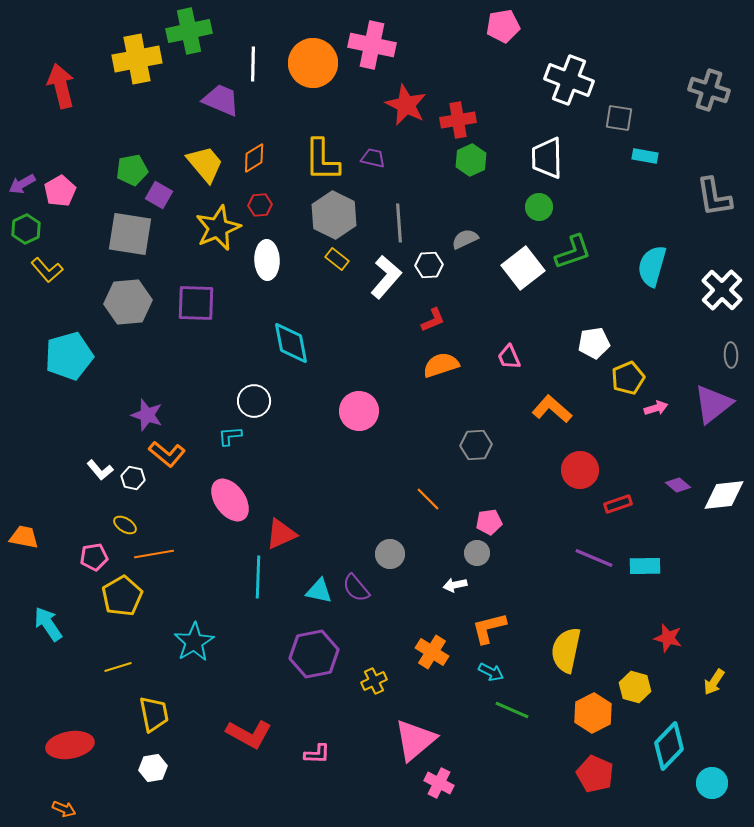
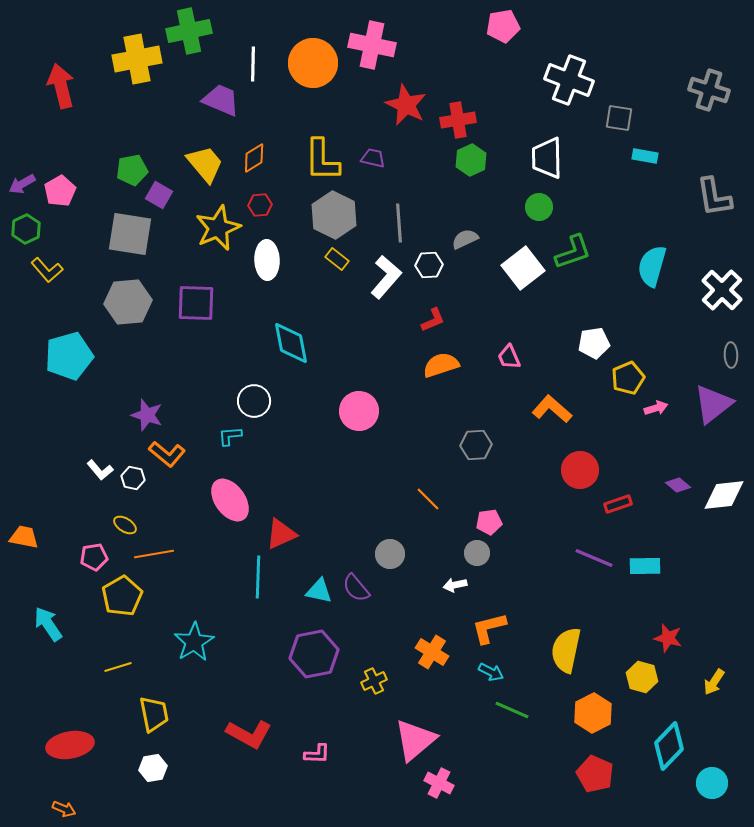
yellow hexagon at (635, 687): moved 7 px right, 10 px up
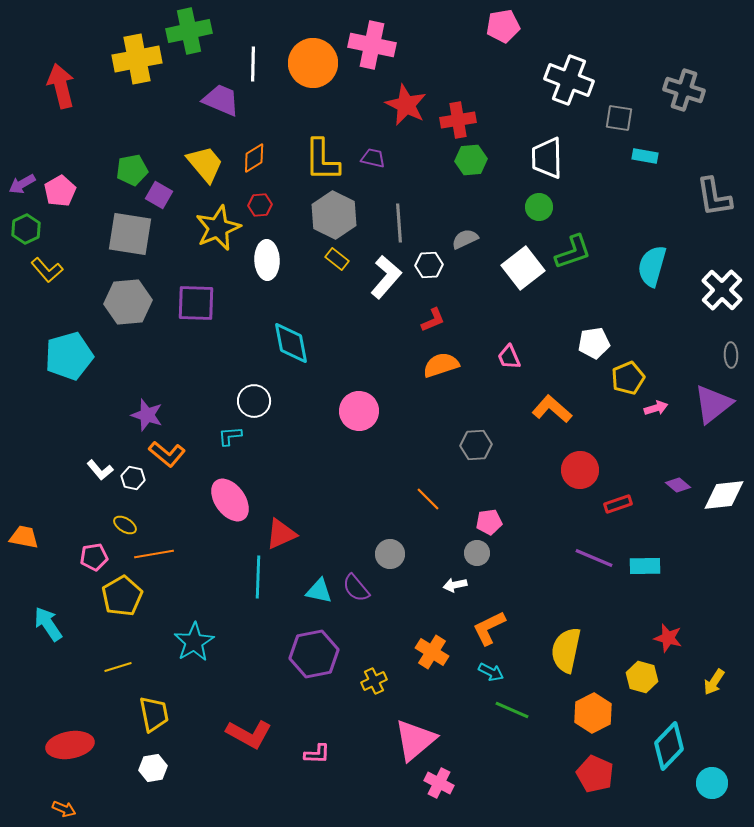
gray cross at (709, 90): moved 25 px left
green hexagon at (471, 160): rotated 20 degrees clockwise
orange L-shape at (489, 628): rotated 12 degrees counterclockwise
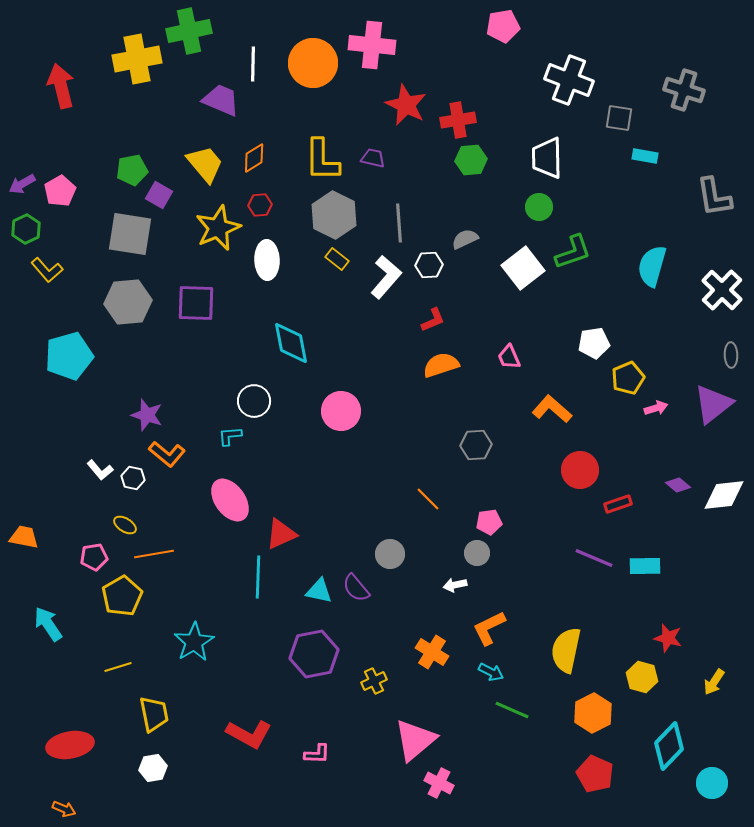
pink cross at (372, 45): rotated 6 degrees counterclockwise
pink circle at (359, 411): moved 18 px left
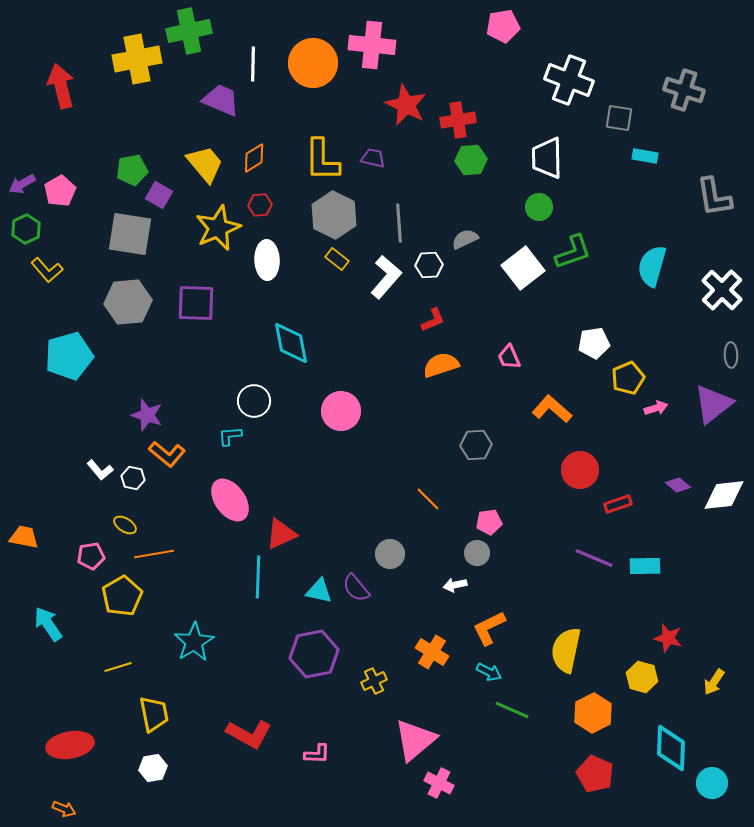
pink pentagon at (94, 557): moved 3 px left, 1 px up
cyan arrow at (491, 672): moved 2 px left
cyan diamond at (669, 746): moved 2 px right, 2 px down; rotated 42 degrees counterclockwise
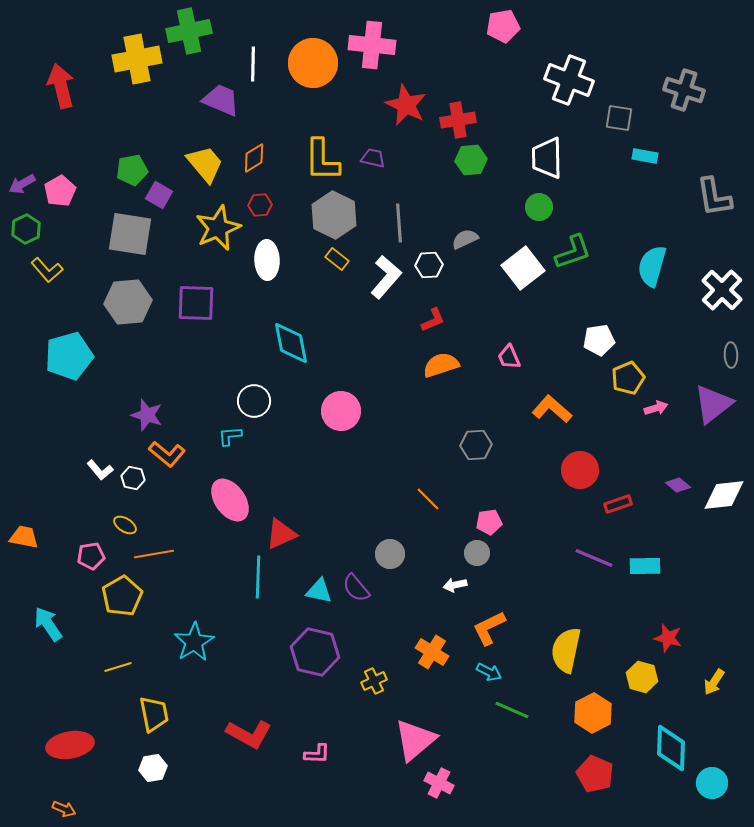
white pentagon at (594, 343): moved 5 px right, 3 px up
purple hexagon at (314, 654): moved 1 px right, 2 px up; rotated 24 degrees clockwise
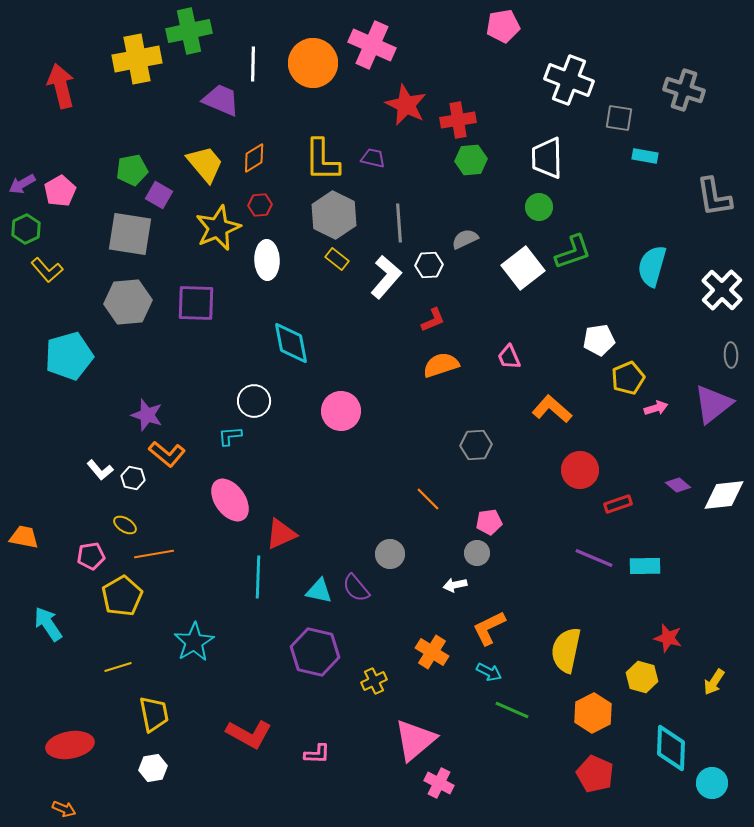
pink cross at (372, 45): rotated 18 degrees clockwise
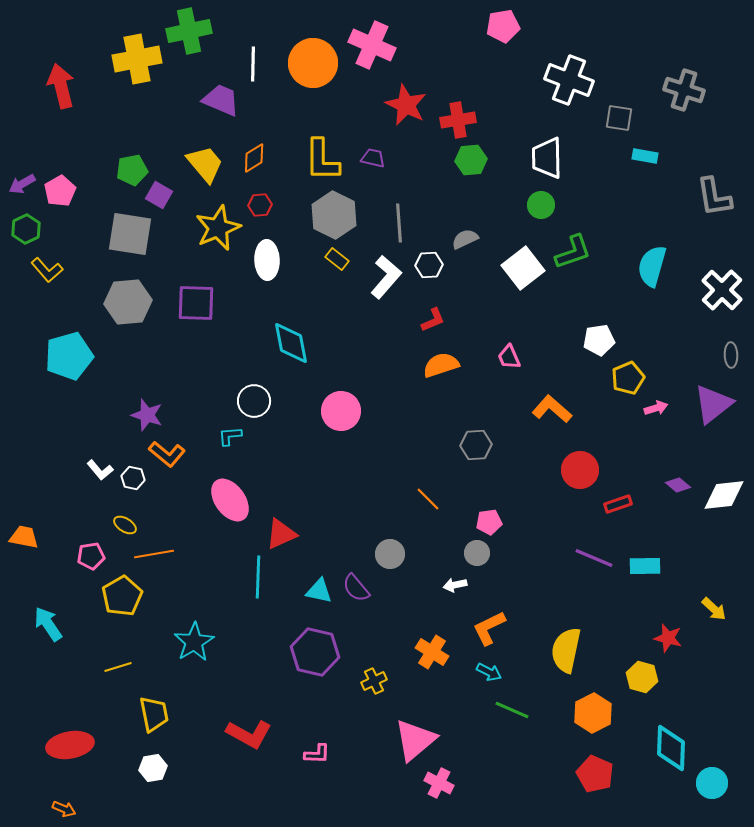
green circle at (539, 207): moved 2 px right, 2 px up
yellow arrow at (714, 682): moved 73 px up; rotated 80 degrees counterclockwise
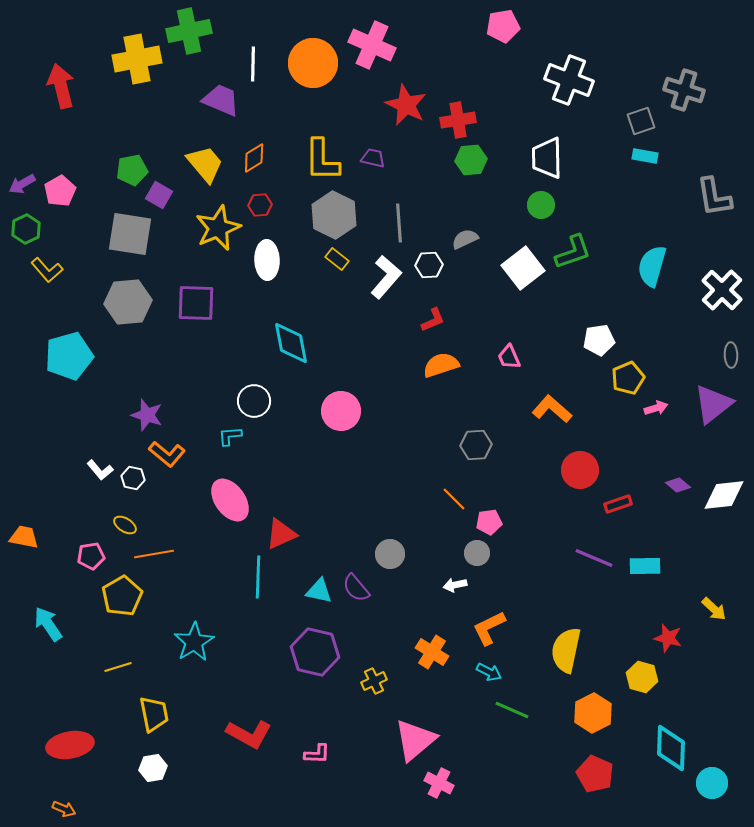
gray square at (619, 118): moved 22 px right, 3 px down; rotated 28 degrees counterclockwise
orange line at (428, 499): moved 26 px right
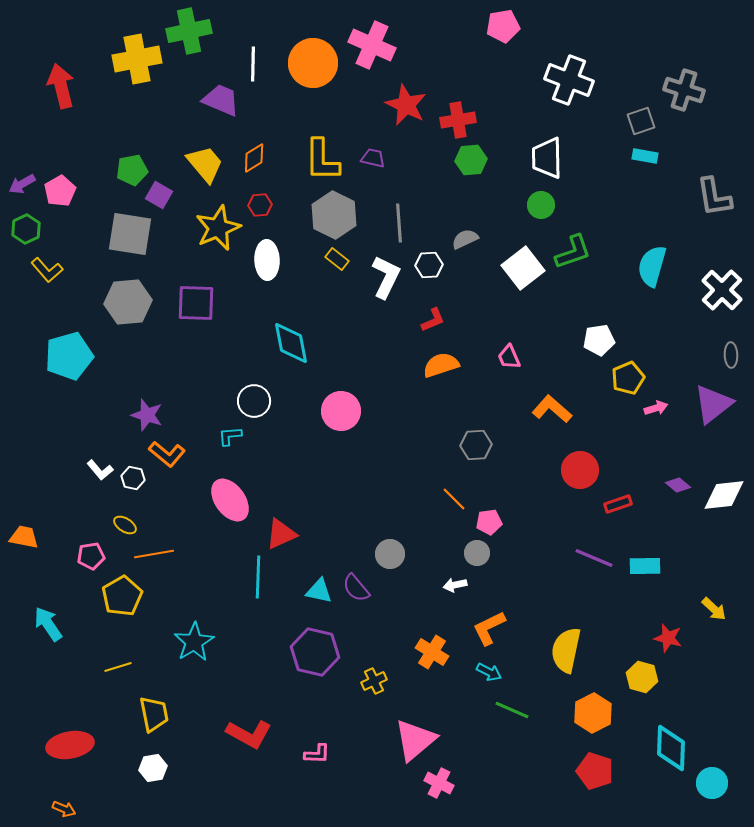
white L-shape at (386, 277): rotated 15 degrees counterclockwise
red pentagon at (595, 774): moved 3 px up; rotated 6 degrees counterclockwise
